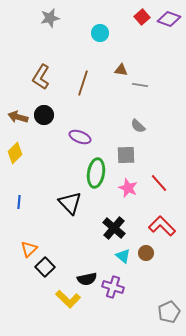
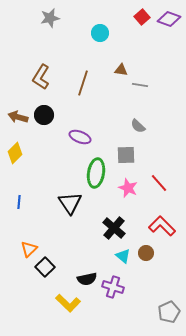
black triangle: rotated 10 degrees clockwise
yellow L-shape: moved 4 px down
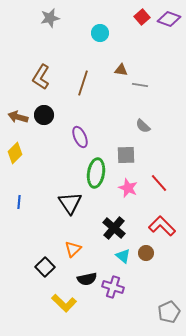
gray semicircle: moved 5 px right
purple ellipse: rotated 45 degrees clockwise
orange triangle: moved 44 px right
yellow L-shape: moved 4 px left
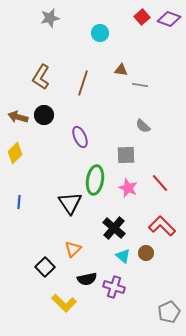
green ellipse: moved 1 px left, 7 px down
red line: moved 1 px right
purple cross: moved 1 px right
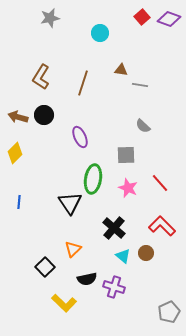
green ellipse: moved 2 px left, 1 px up
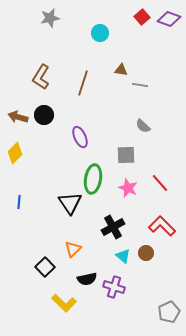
black cross: moved 1 px left, 1 px up; rotated 20 degrees clockwise
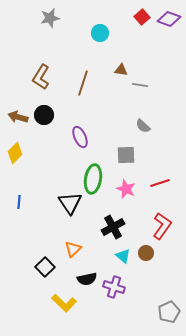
red line: rotated 66 degrees counterclockwise
pink star: moved 2 px left, 1 px down
red L-shape: rotated 80 degrees clockwise
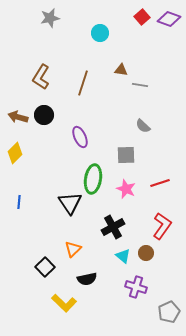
purple cross: moved 22 px right
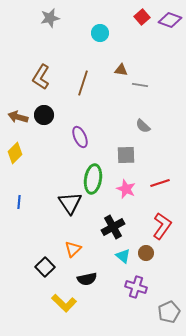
purple diamond: moved 1 px right, 1 px down
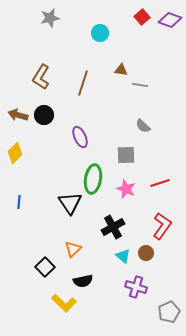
brown arrow: moved 2 px up
black semicircle: moved 4 px left, 2 px down
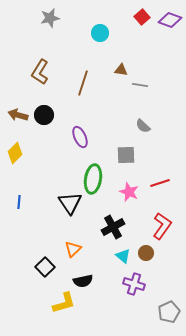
brown L-shape: moved 1 px left, 5 px up
pink star: moved 3 px right, 3 px down
purple cross: moved 2 px left, 3 px up
yellow L-shape: rotated 60 degrees counterclockwise
